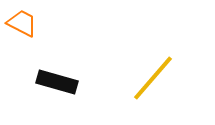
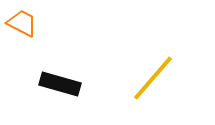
black rectangle: moved 3 px right, 2 px down
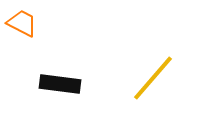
black rectangle: rotated 9 degrees counterclockwise
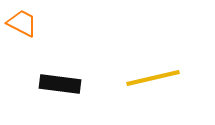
yellow line: rotated 36 degrees clockwise
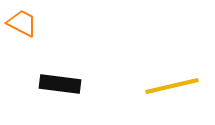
yellow line: moved 19 px right, 8 px down
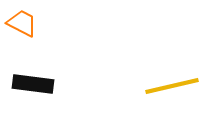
black rectangle: moved 27 px left
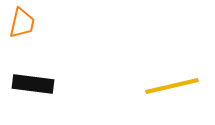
orange trapezoid: rotated 76 degrees clockwise
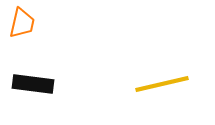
yellow line: moved 10 px left, 2 px up
